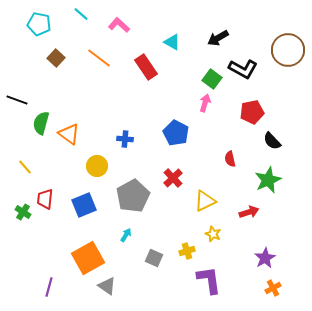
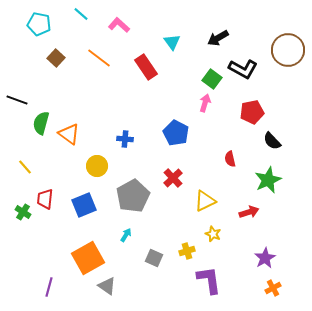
cyan triangle: rotated 24 degrees clockwise
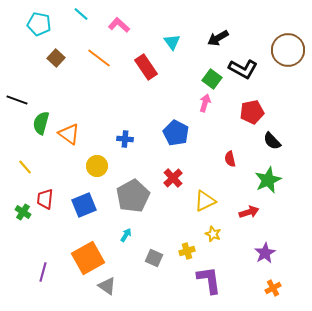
purple star: moved 5 px up
purple line: moved 6 px left, 15 px up
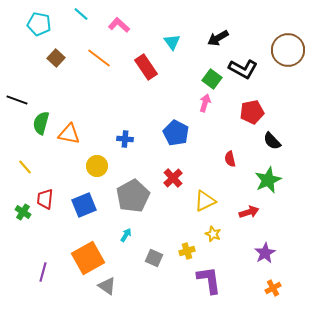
orange triangle: rotated 25 degrees counterclockwise
